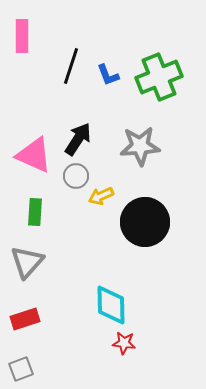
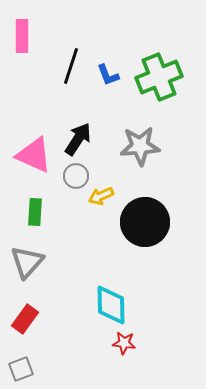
red rectangle: rotated 36 degrees counterclockwise
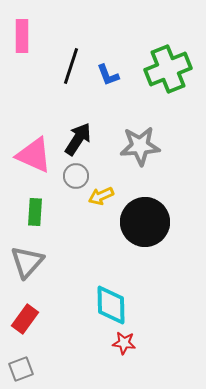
green cross: moved 9 px right, 8 px up
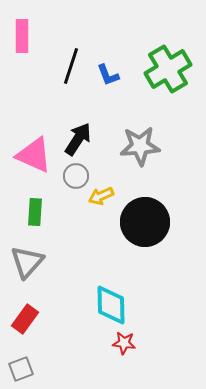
green cross: rotated 9 degrees counterclockwise
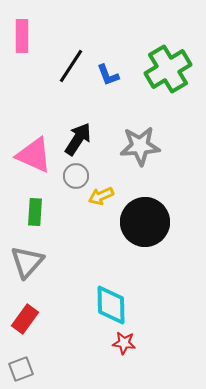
black line: rotated 15 degrees clockwise
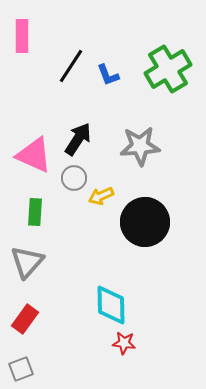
gray circle: moved 2 px left, 2 px down
